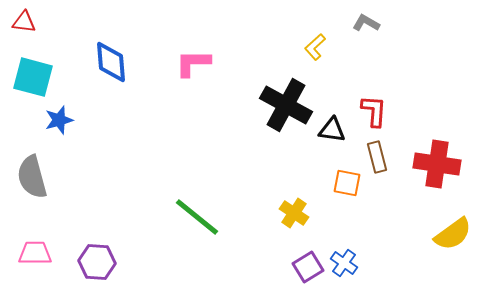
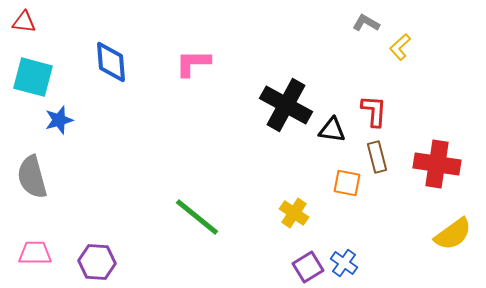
yellow L-shape: moved 85 px right
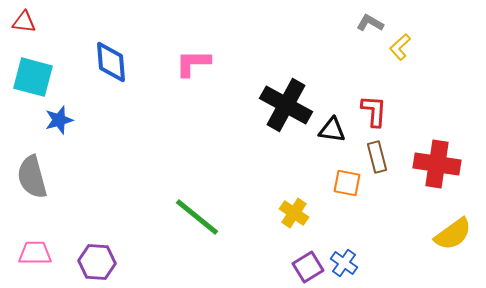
gray L-shape: moved 4 px right
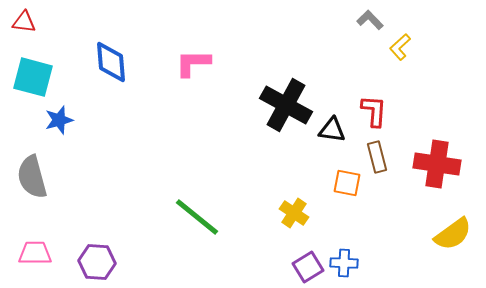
gray L-shape: moved 3 px up; rotated 16 degrees clockwise
blue cross: rotated 32 degrees counterclockwise
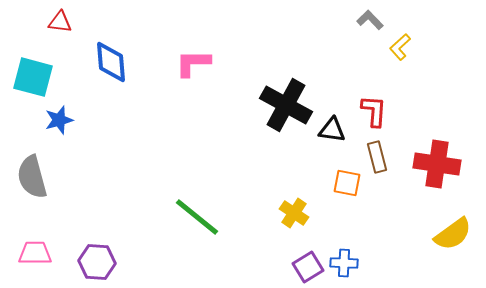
red triangle: moved 36 px right
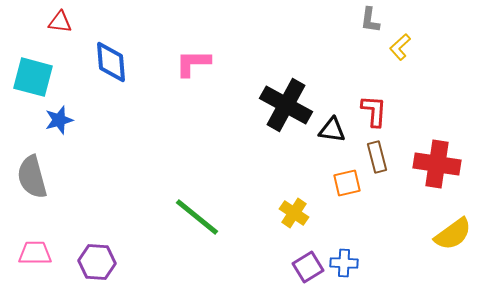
gray L-shape: rotated 128 degrees counterclockwise
orange square: rotated 24 degrees counterclockwise
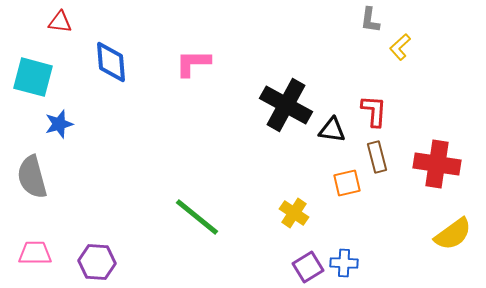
blue star: moved 4 px down
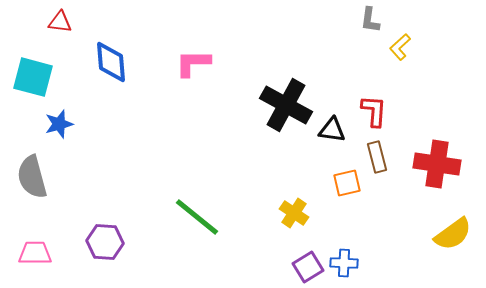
purple hexagon: moved 8 px right, 20 px up
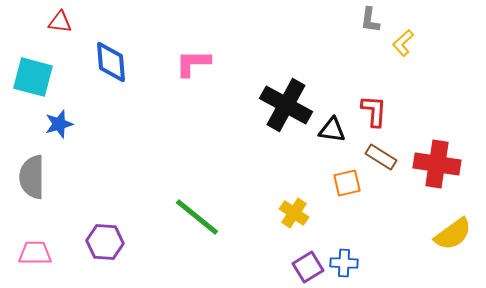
yellow L-shape: moved 3 px right, 4 px up
brown rectangle: moved 4 px right; rotated 44 degrees counterclockwise
gray semicircle: rotated 15 degrees clockwise
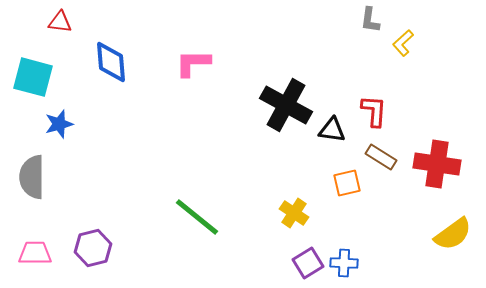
purple hexagon: moved 12 px left, 6 px down; rotated 18 degrees counterclockwise
purple square: moved 4 px up
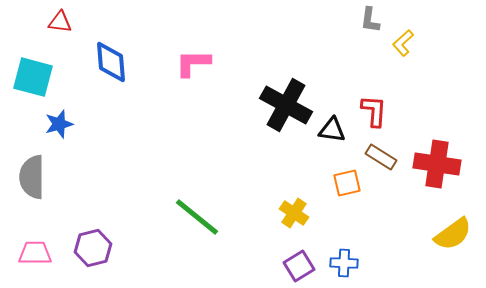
purple square: moved 9 px left, 3 px down
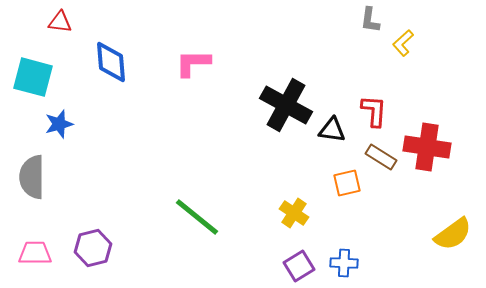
red cross: moved 10 px left, 17 px up
